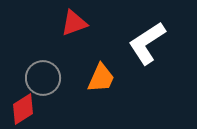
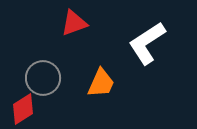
orange trapezoid: moved 5 px down
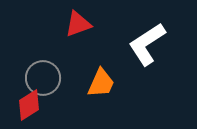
red triangle: moved 4 px right, 1 px down
white L-shape: moved 1 px down
red diamond: moved 6 px right, 4 px up
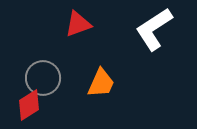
white L-shape: moved 7 px right, 15 px up
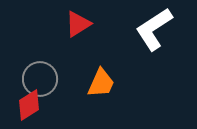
red triangle: rotated 12 degrees counterclockwise
gray circle: moved 3 px left, 1 px down
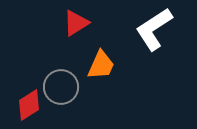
red triangle: moved 2 px left, 1 px up
gray circle: moved 21 px right, 8 px down
orange trapezoid: moved 18 px up
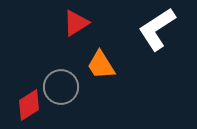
white L-shape: moved 3 px right
orange trapezoid: rotated 124 degrees clockwise
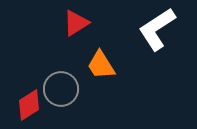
gray circle: moved 2 px down
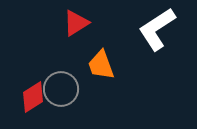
orange trapezoid: rotated 12 degrees clockwise
red diamond: moved 4 px right, 8 px up
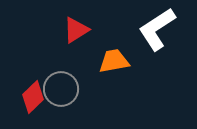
red triangle: moved 7 px down
orange trapezoid: moved 13 px right, 4 px up; rotated 100 degrees clockwise
red diamond: rotated 12 degrees counterclockwise
